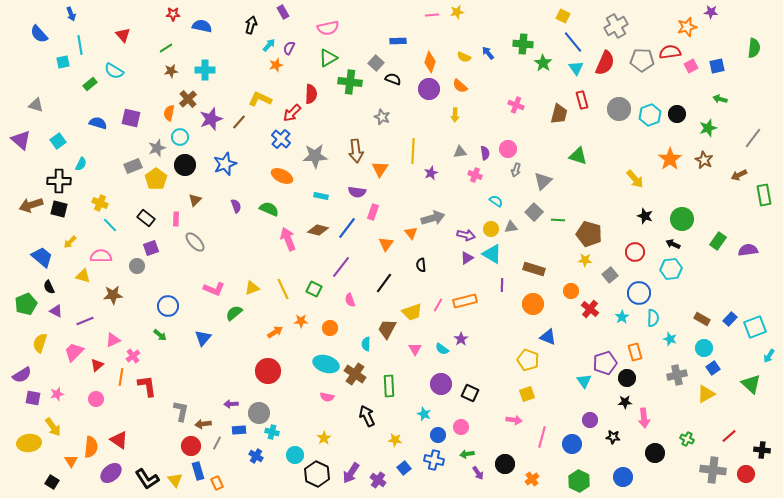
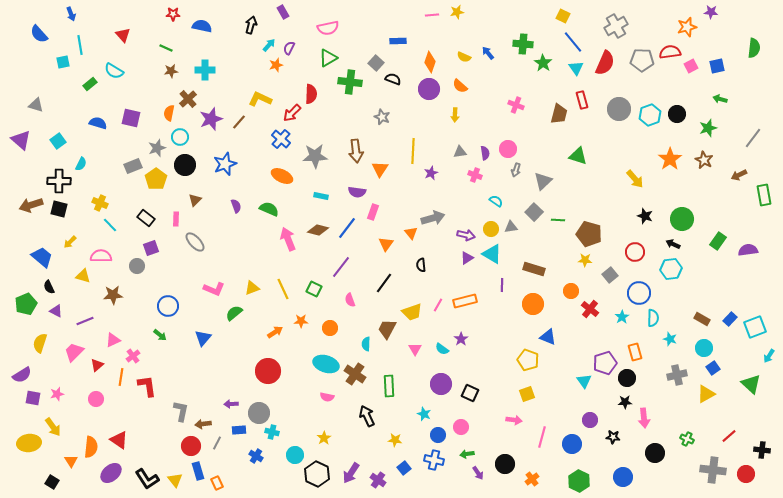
green line at (166, 48): rotated 56 degrees clockwise
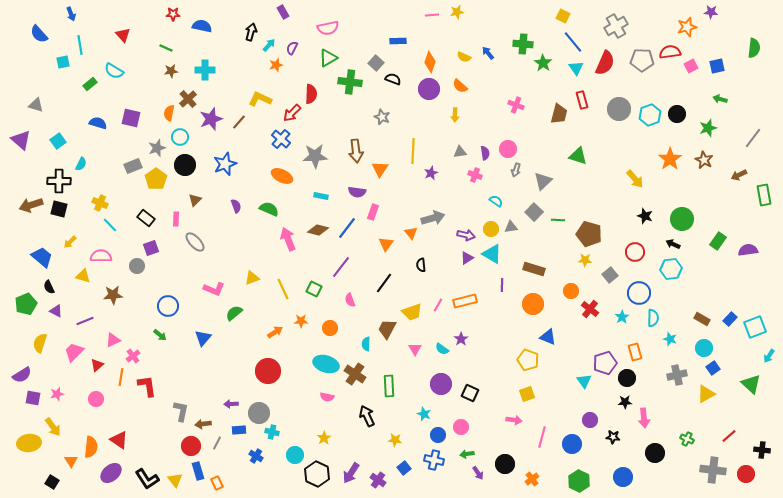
black arrow at (251, 25): moved 7 px down
purple semicircle at (289, 48): moved 3 px right
yellow triangle at (252, 288): moved 10 px up
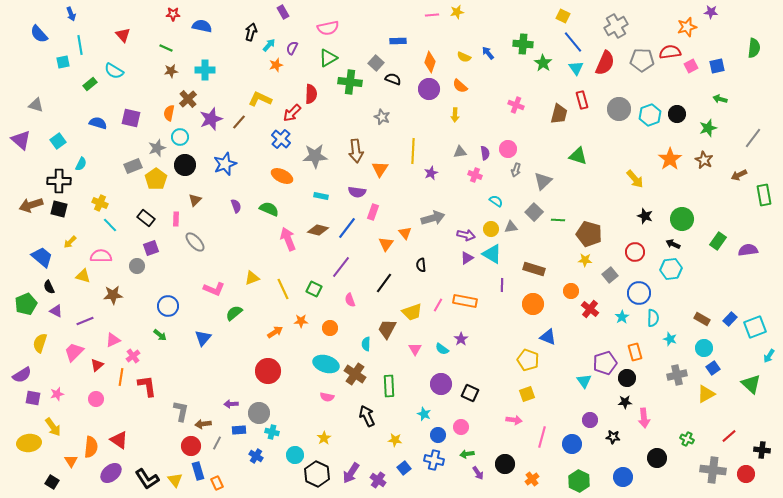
orange triangle at (411, 233): moved 6 px left
orange rectangle at (465, 301): rotated 25 degrees clockwise
black circle at (655, 453): moved 2 px right, 5 px down
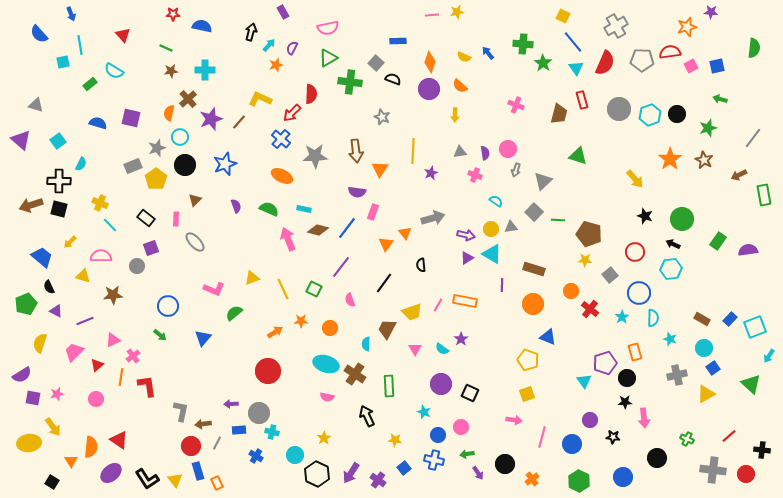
cyan rectangle at (321, 196): moved 17 px left, 13 px down
cyan star at (424, 414): moved 2 px up
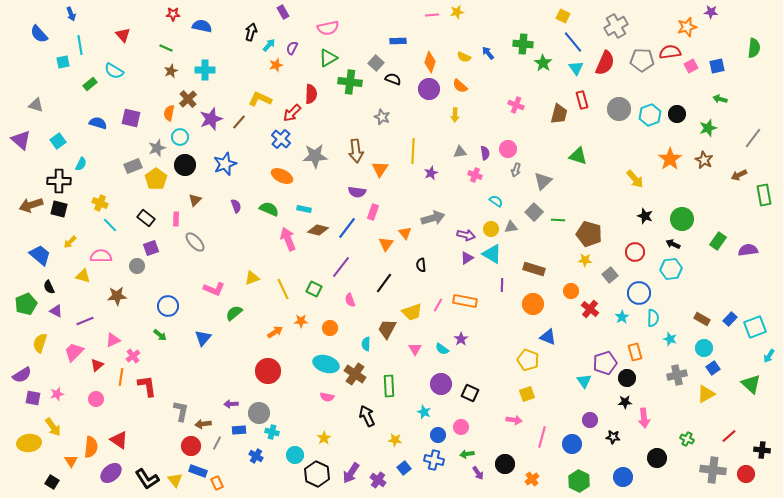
brown star at (171, 71): rotated 16 degrees counterclockwise
blue trapezoid at (42, 257): moved 2 px left, 2 px up
brown star at (113, 295): moved 4 px right, 1 px down
blue rectangle at (198, 471): rotated 54 degrees counterclockwise
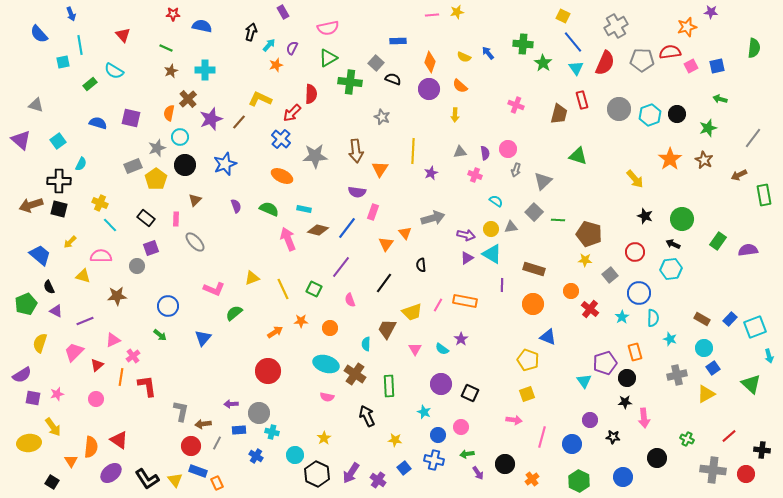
cyan arrow at (769, 356): rotated 48 degrees counterclockwise
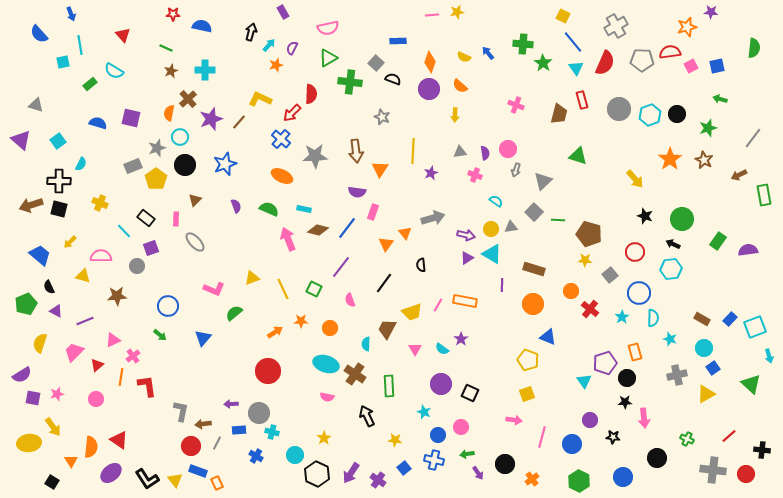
cyan line at (110, 225): moved 14 px right, 6 px down
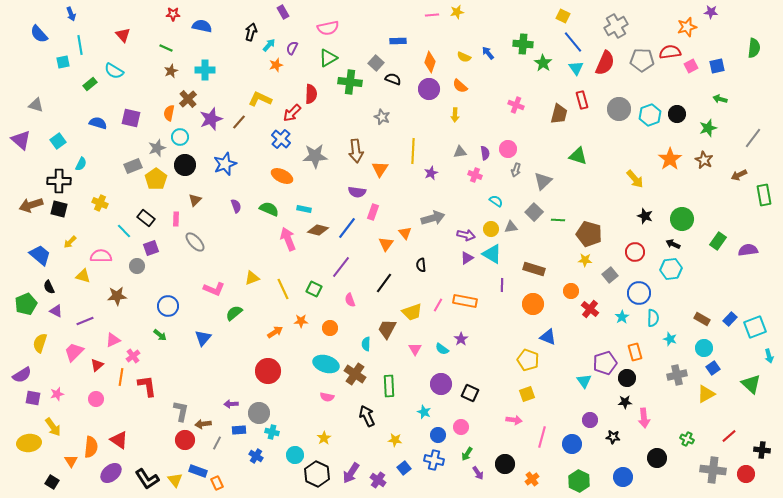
red circle at (191, 446): moved 6 px left, 6 px up
green arrow at (467, 454): rotated 48 degrees counterclockwise
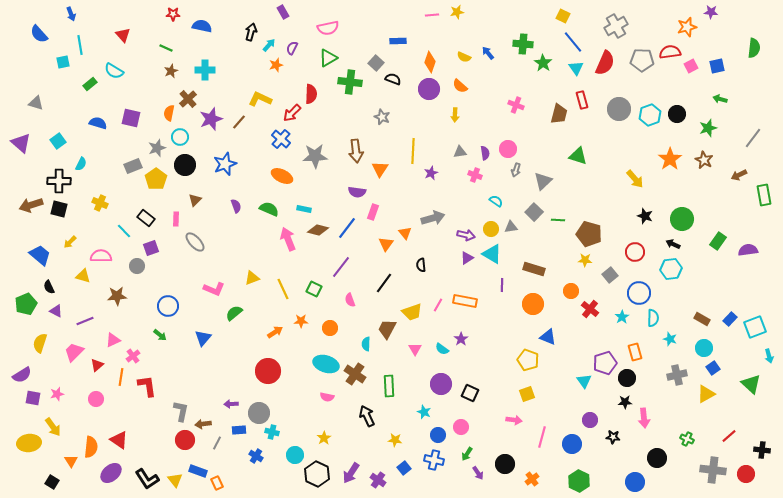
gray triangle at (36, 105): moved 2 px up
purple triangle at (21, 140): moved 3 px down
blue circle at (623, 477): moved 12 px right, 5 px down
